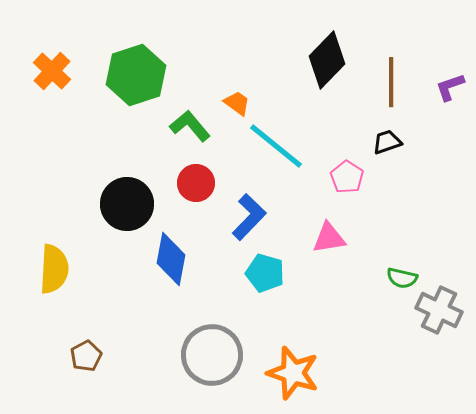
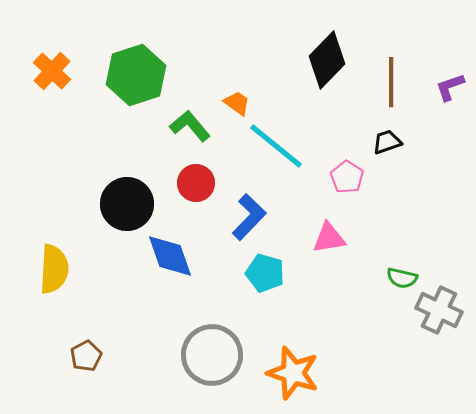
blue diamond: moved 1 px left, 3 px up; rotated 30 degrees counterclockwise
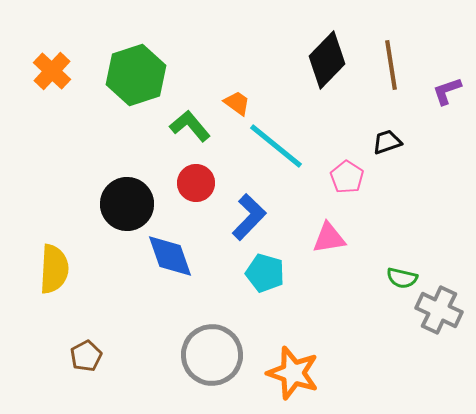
brown line: moved 17 px up; rotated 9 degrees counterclockwise
purple L-shape: moved 3 px left, 4 px down
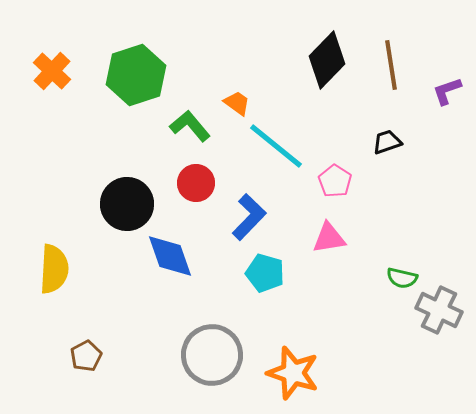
pink pentagon: moved 12 px left, 4 px down
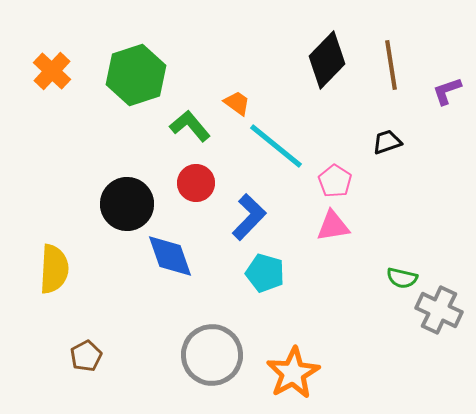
pink triangle: moved 4 px right, 12 px up
orange star: rotated 24 degrees clockwise
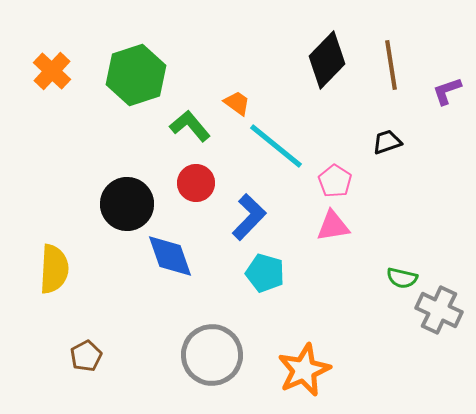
orange star: moved 11 px right, 3 px up; rotated 6 degrees clockwise
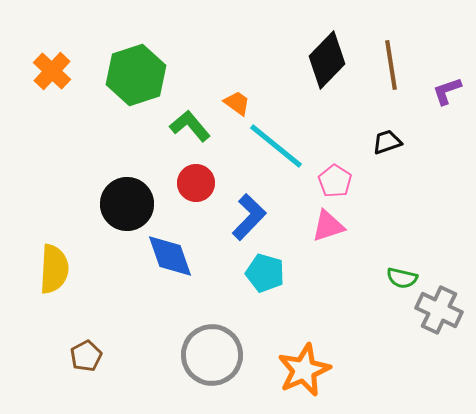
pink triangle: moved 5 px left; rotated 9 degrees counterclockwise
